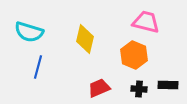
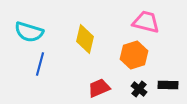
orange hexagon: rotated 20 degrees clockwise
blue line: moved 2 px right, 3 px up
black cross: rotated 35 degrees clockwise
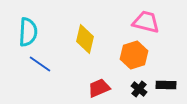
cyan semicircle: moved 1 px left; rotated 104 degrees counterclockwise
blue line: rotated 70 degrees counterclockwise
black rectangle: moved 2 px left
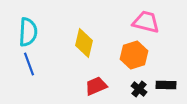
yellow diamond: moved 1 px left, 4 px down
blue line: moved 11 px left; rotated 35 degrees clockwise
red trapezoid: moved 3 px left, 2 px up
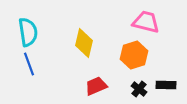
cyan semicircle: rotated 12 degrees counterclockwise
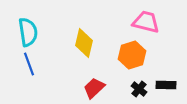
orange hexagon: moved 2 px left
red trapezoid: moved 2 px left, 2 px down; rotated 20 degrees counterclockwise
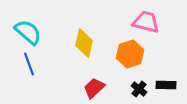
cyan semicircle: rotated 40 degrees counterclockwise
orange hexagon: moved 2 px left, 1 px up
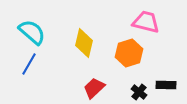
cyan semicircle: moved 4 px right
orange hexagon: moved 1 px left, 1 px up
blue line: rotated 50 degrees clockwise
black cross: moved 3 px down
